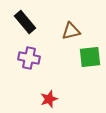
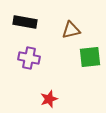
black rectangle: rotated 40 degrees counterclockwise
brown triangle: moved 1 px up
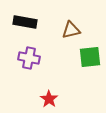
red star: rotated 18 degrees counterclockwise
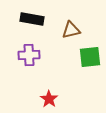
black rectangle: moved 7 px right, 3 px up
purple cross: moved 3 px up; rotated 15 degrees counterclockwise
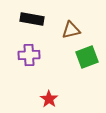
green square: moved 3 px left; rotated 15 degrees counterclockwise
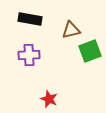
black rectangle: moved 2 px left
green square: moved 3 px right, 6 px up
red star: rotated 12 degrees counterclockwise
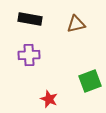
brown triangle: moved 5 px right, 6 px up
green square: moved 30 px down
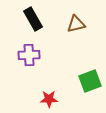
black rectangle: moved 3 px right; rotated 50 degrees clockwise
red star: rotated 24 degrees counterclockwise
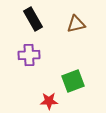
green square: moved 17 px left
red star: moved 2 px down
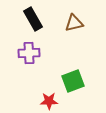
brown triangle: moved 2 px left, 1 px up
purple cross: moved 2 px up
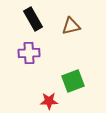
brown triangle: moved 3 px left, 3 px down
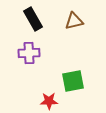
brown triangle: moved 3 px right, 5 px up
green square: rotated 10 degrees clockwise
